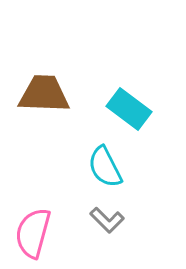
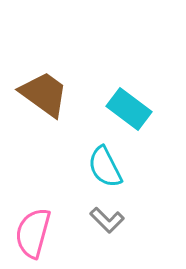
brown trapezoid: rotated 34 degrees clockwise
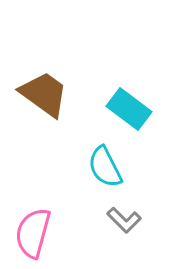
gray L-shape: moved 17 px right
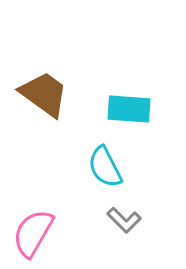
cyan rectangle: rotated 33 degrees counterclockwise
pink semicircle: rotated 15 degrees clockwise
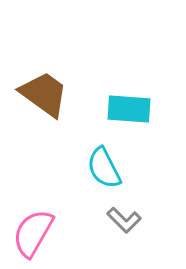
cyan semicircle: moved 1 px left, 1 px down
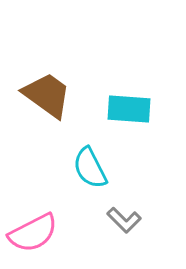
brown trapezoid: moved 3 px right, 1 px down
cyan semicircle: moved 14 px left
pink semicircle: rotated 147 degrees counterclockwise
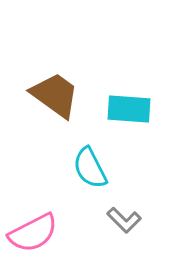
brown trapezoid: moved 8 px right
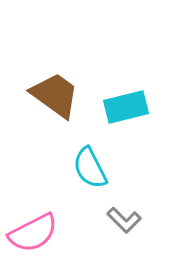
cyan rectangle: moved 3 px left, 2 px up; rotated 18 degrees counterclockwise
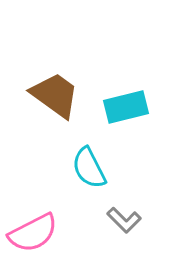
cyan semicircle: moved 1 px left
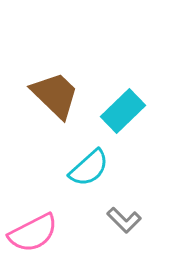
brown trapezoid: rotated 8 degrees clockwise
cyan rectangle: moved 3 px left, 4 px down; rotated 30 degrees counterclockwise
cyan semicircle: rotated 105 degrees counterclockwise
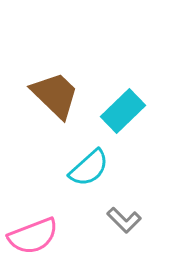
pink semicircle: moved 3 px down; rotated 6 degrees clockwise
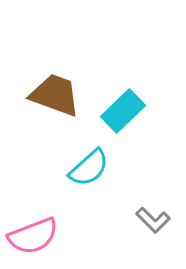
brown trapezoid: rotated 24 degrees counterclockwise
gray L-shape: moved 29 px right
